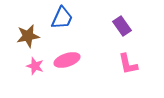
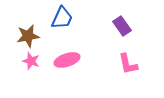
pink star: moved 4 px left, 5 px up
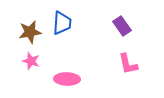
blue trapezoid: moved 5 px down; rotated 20 degrees counterclockwise
brown star: moved 2 px right, 4 px up
pink ellipse: moved 19 px down; rotated 20 degrees clockwise
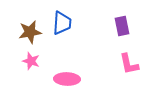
purple rectangle: rotated 24 degrees clockwise
pink L-shape: moved 1 px right
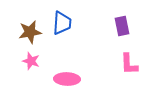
pink L-shape: rotated 10 degrees clockwise
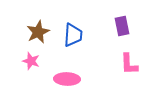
blue trapezoid: moved 11 px right, 12 px down
brown star: moved 8 px right; rotated 15 degrees counterclockwise
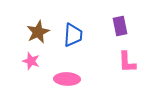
purple rectangle: moved 2 px left
pink L-shape: moved 2 px left, 2 px up
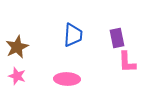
purple rectangle: moved 3 px left, 12 px down
brown star: moved 21 px left, 15 px down
pink star: moved 14 px left, 15 px down
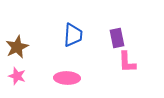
pink ellipse: moved 1 px up
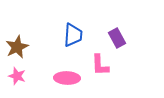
purple rectangle: rotated 18 degrees counterclockwise
pink L-shape: moved 27 px left, 3 px down
